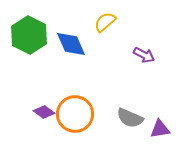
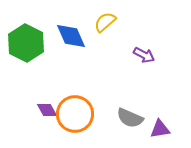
green hexagon: moved 3 px left, 8 px down
blue diamond: moved 8 px up
purple diamond: moved 3 px right, 2 px up; rotated 25 degrees clockwise
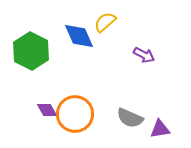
blue diamond: moved 8 px right
green hexagon: moved 5 px right, 8 px down
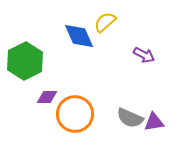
green hexagon: moved 6 px left, 10 px down; rotated 6 degrees clockwise
purple diamond: moved 13 px up; rotated 60 degrees counterclockwise
purple triangle: moved 6 px left, 7 px up
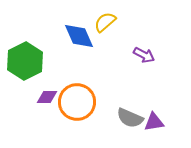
orange circle: moved 2 px right, 12 px up
